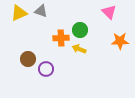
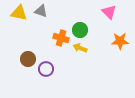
yellow triangle: rotated 36 degrees clockwise
orange cross: rotated 21 degrees clockwise
yellow arrow: moved 1 px right, 1 px up
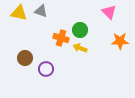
brown circle: moved 3 px left, 1 px up
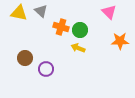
gray triangle: rotated 24 degrees clockwise
orange cross: moved 11 px up
yellow arrow: moved 2 px left
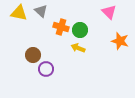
orange star: rotated 18 degrees clockwise
brown circle: moved 8 px right, 3 px up
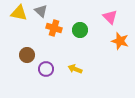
pink triangle: moved 1 px right, 5 px down
orange cross: moved 7 px left, 1 px down
yellow arrow: moved 3 px left, 21 px down
brown circle: moved 6 px left
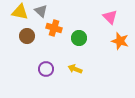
yellow triangle: moved 1 px right, 1 px up
green circle: moved 1 px left, 8 px down
brown circle: moved 19 px up
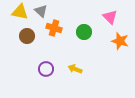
green circle: moved 5 px right, 6 px up
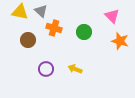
pink triangle: moved 2 px right, 1 px up
brown circle: moved 1 px right, 4 px down
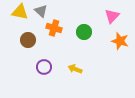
pink triangle: rotated 28 degrees clockwise
purple circle: moved 2 px left, 2 px up
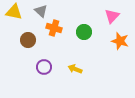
yellow triangle: moved 6 px left
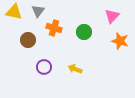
gray triangle: moved 3 px left; rotated 24 degrees clockwise
